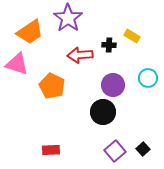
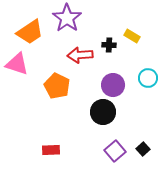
purple star: moved 1 px left
orange pentagon: moved 5 px right
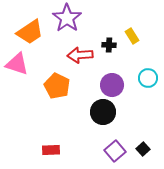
yellow rectangle: rotated 28 degrees clockwise
purple circle: moved 1 px left
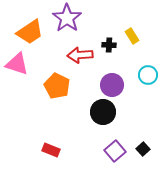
cyan circle: moved 3 px up
red rectangle: rotated 24 degrees clockwise
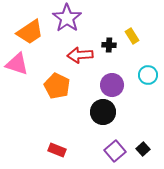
red rectangle: moved 6 px right
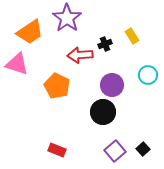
black cross: moved 4 px left, 1 px up; rotated 24 degrees counterclockwise
